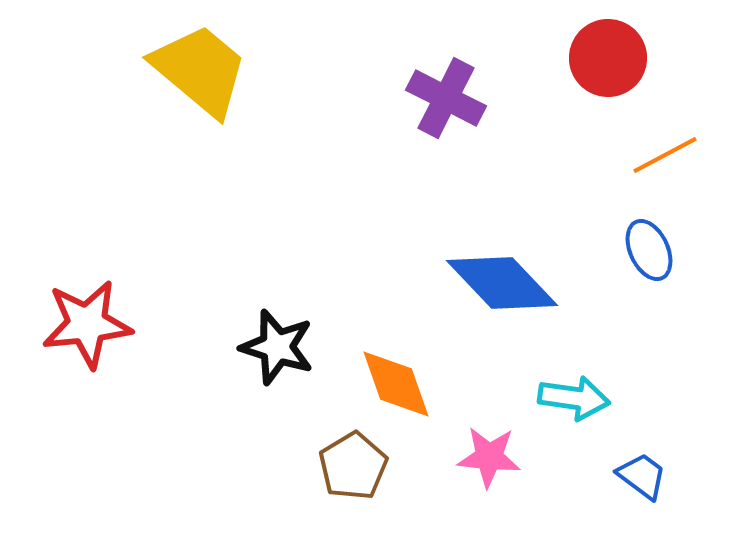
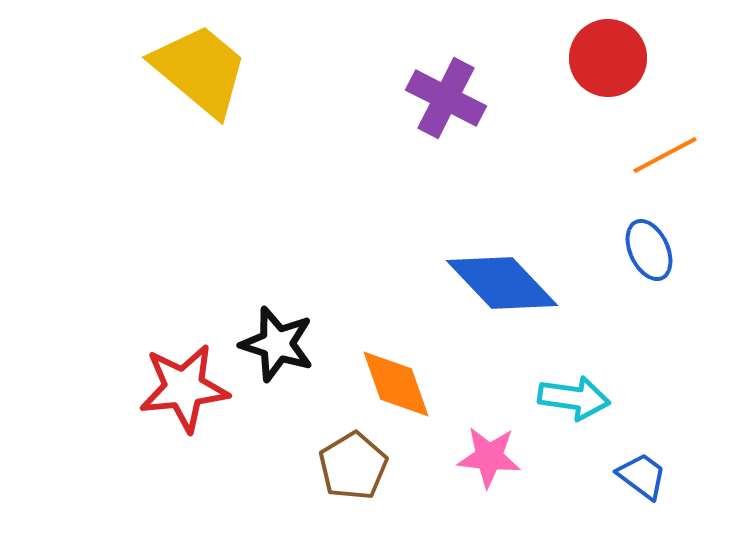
red star: moved 97 px right, 64 px down
black star: moved 3 px up
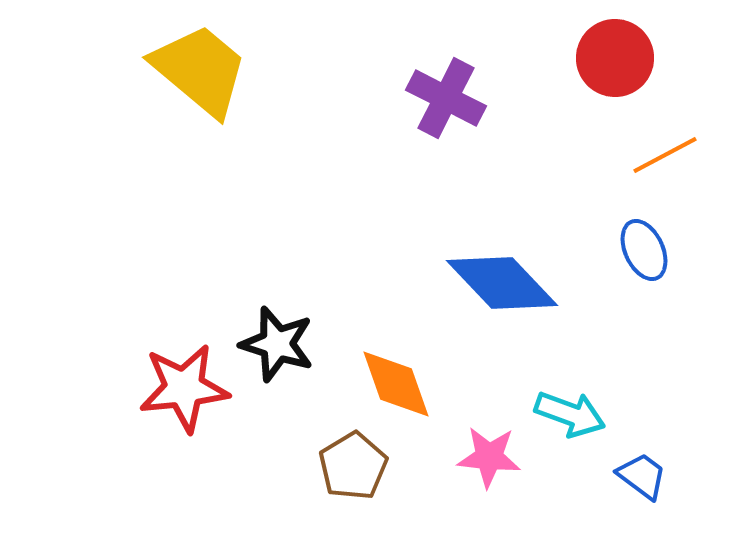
red circle: moved 7 px right
blue ellipse: moved 5 px left
cyan arrow: moved 4 px left, 16 px down; rotated 12 degrees clockwise
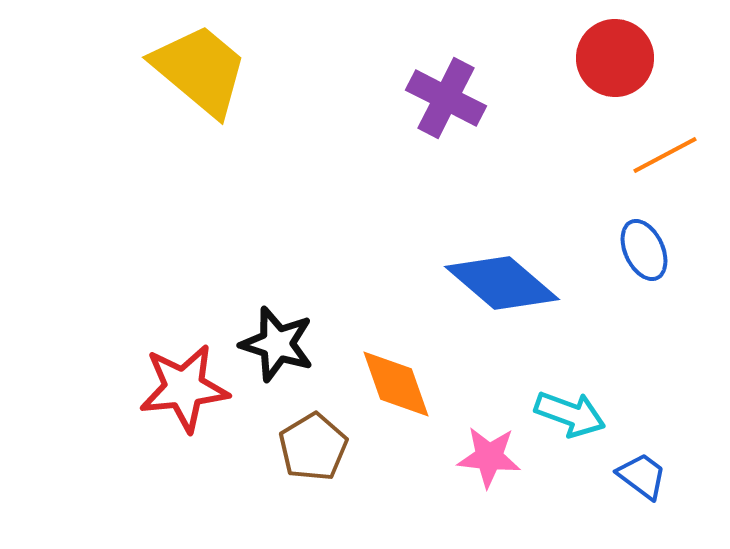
blue diamond: rotated 6 degrees counterclockwise
brown pentagon: moved 40 px left, 19 px up
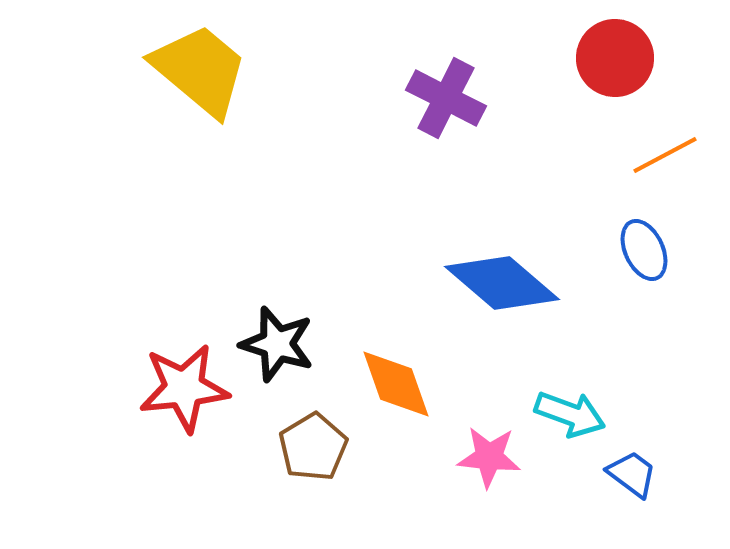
blue trapezoid: moved 10 px left, 2 px up
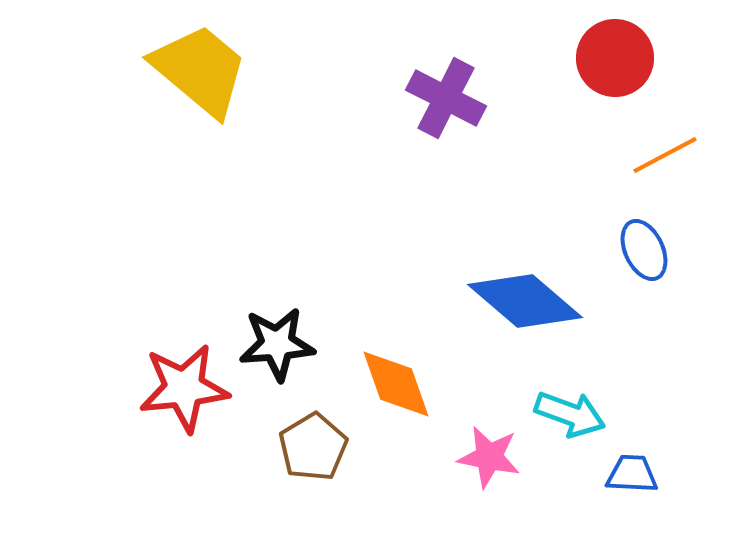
blue diamond: moved 23 px right, 18 px down
black star: rotated 22 degrees counterclockwise
pink star: rotated 6 degrees clockwise
blue trapezoid: rotated 34 degrees counterclockwise
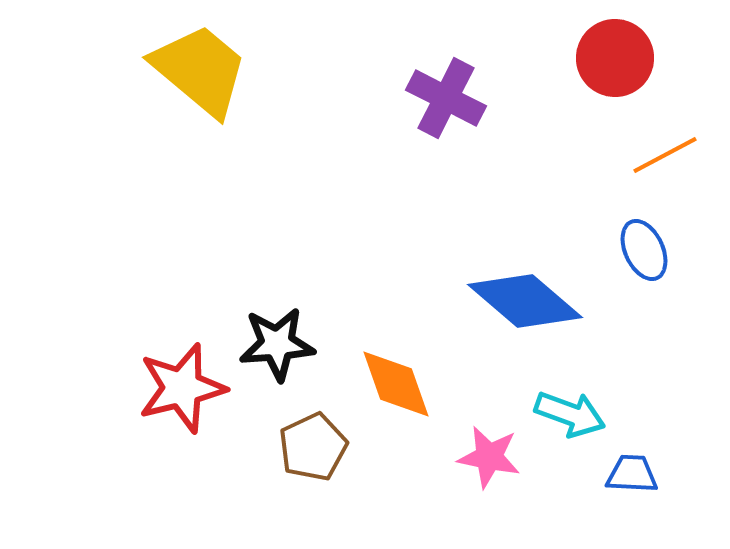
red star: moved 2 px left; rotated 8 degrees counterclockwise
brown pentagon: rotated 6 degrees clockwise
